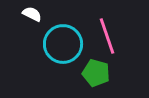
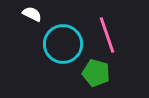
pink line: moved 1 px up
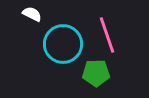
green pentagon: rotated 16 degrees counterclockwise
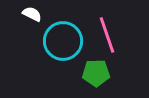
cyan circle: moved 3 px up
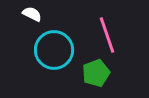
cyan circle: moved 9 px left, 9 px down
green pentagon: rotated 20 degrees counterclockwise
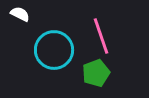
white semicircle: moved 12 px left
pink line: moved 6 px left, 1 px down
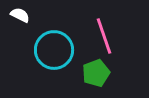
white semicircle: moved 1 px down
pink line: moved 3 px right
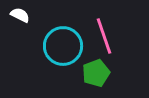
cyan circle: moved 9 px right, 4 px up
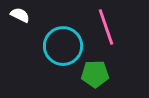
pink line: moved 2 px right, 9 px up
green pentagon: moved 1 px left, 1 px down; rotated 20 degrees clockwise
